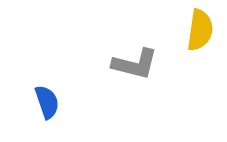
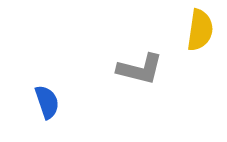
gray L-shape: moved 5 px right, 5 px down
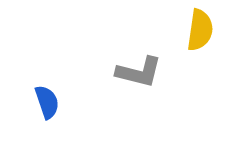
gray L-shape: moved 1 px left, 3 px down
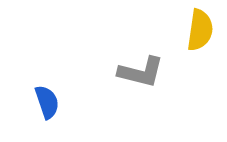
gray L-shape: moved 2 px right
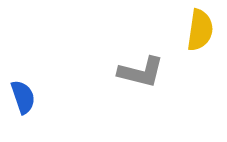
blue semicircle: moved 24 px left, 5 px up
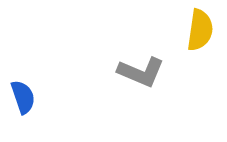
gray L-shape: rotated 9 degrees clockwise
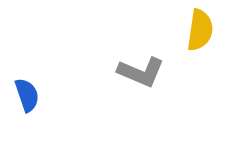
blue semicircle: moved 4 px right, 2 px up
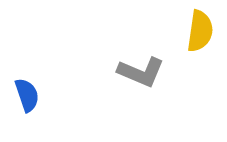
yellow semicircle: moved 1 px down
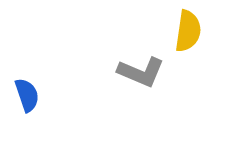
yellow semicircle: moved 12 px left
